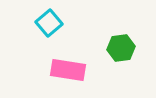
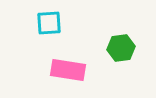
cyan square: rotated 36 degrees clockwise
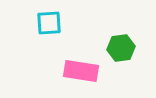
pink rectangle: moved 13 px right, 1 px down
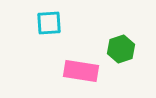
green hexagon: moved 1 px down; rotated 12 degrees counterclockwise
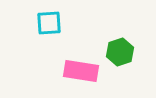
green hexagon: moved 1 px left, 3 px down
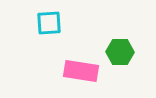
green hexagon: rotated 20 degrees clockwise
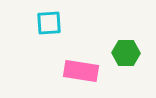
green hexagon: moved 6 px right, 1 px down
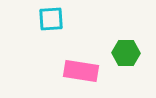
cyan square: moved 2 px right, 4 px up
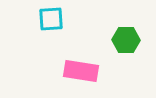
green hexagon: moved 13 px up
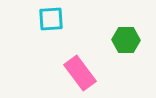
pink rectangle: moved 1 px left, 2 px down; rotated 44 degrees clockwise
